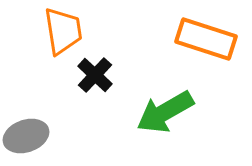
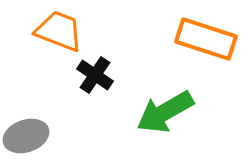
orange trapezoid: moved 4 px left; rotated 60 degrees counterclockwise
black cross: rotated 9 degrees counterclockwise
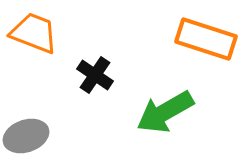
orange trapezoid: moved 25 px left, 2 px down
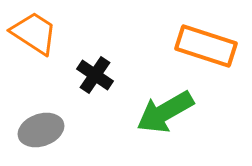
orange trapezoid: rotated 12 degrees clockwise
orange rectangle: moved 7 px down
gray ellipse: moved 15 px right, 6 px up
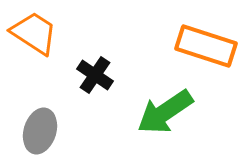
green arrow: rotated 4 degrees counterclockwise
gray ellipse: moved 1 px left, 1 px down; rotated 54 degrees counterclockwise
